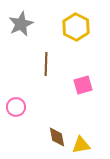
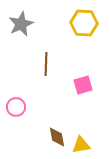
yellow hexagon: moved 8 px right, 4 px up; rotated 24 degrees counterclockwise
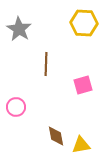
gray star: moved 2 px left, 5 px down; rotated 15 degrees counterclockwise
brown diamond: moved 1 px left, 1 px up
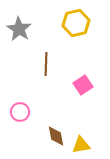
yellow hexagon: moved 8 px left; rotated 16 degrees counterclockwise
pink square: rotated 18 degrees counterclockwise
pink circle: moved 4 px right, 5 px down
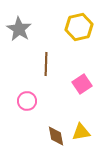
yellow hexagon: moved 3 px right, 4 px down
pink square: moved 1 px left, 1 px up
pink circle: moved 7 px right, 11 px up
yellow triangle: moved 13 px up
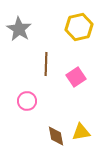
pink square: moved 6 px left, 7 px up
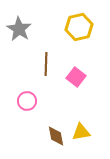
pink square: rotated 18 degrees counterclockwise
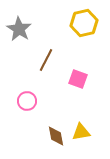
yellow hexagon: moved 5 px right, 4 px up
brown line: moved 4 px up; rotated 25 degrees clockwise
pink square: moved 2 px right, 2 px down; rotated 18 degrees counterclockwise
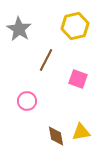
yellow hexagon: moved 9 px left, 3 px down
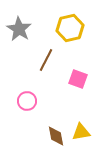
yellow hexagon: moved 5 px left, 2 px down
